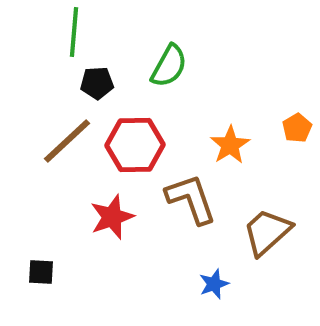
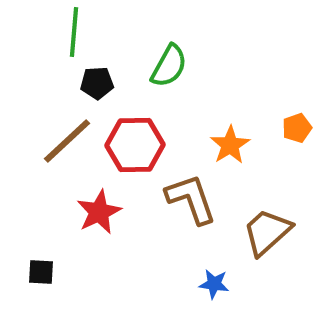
orange pentagon: rotated 12 degrees clockwise
red star: moved 13 px left, 5 px up; rotated 6 degrees counterclockwise
blue star: rotated 28 degrees clockwise
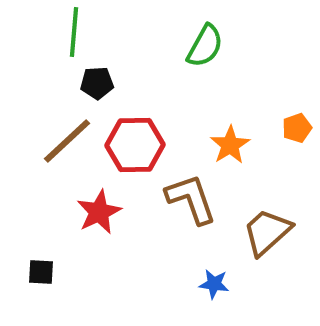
green semicircle: moved 36 px right, 20 px up
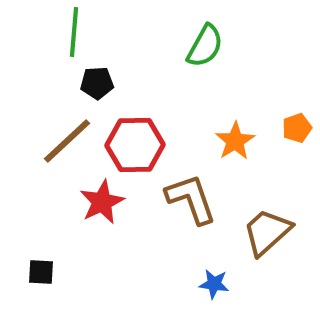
orange star: moved 5 px right, 4 px up
red star: moved 3 px right, 10 px up
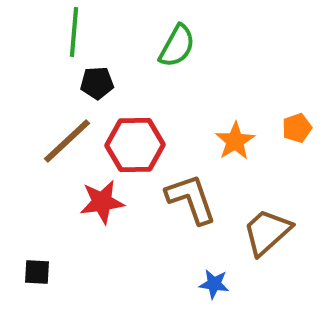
green semicircle: moved 28 px left
red star: rotated 18 degrees clockwise
black square: moved 4 px left
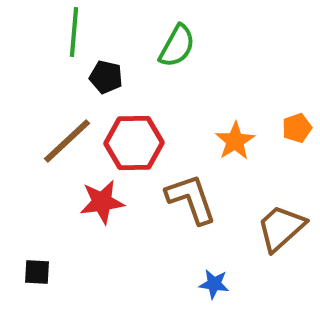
black pentagon: moved 9 px right, 6 px up; rotated 16 degrees clockwise
red hexagon: moved 1 px left, 2 px up
brown trapezoid: moved 14 px right, 4 px up
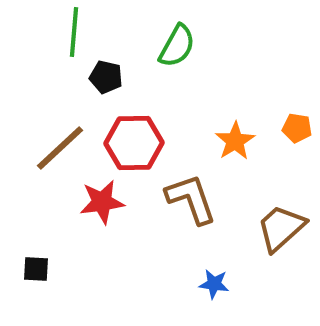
orange pentagon: rotated 28 degrees clockwise
brown line: moved 7 px left, 7 px down
black square: moved 1 px left, 3 px up
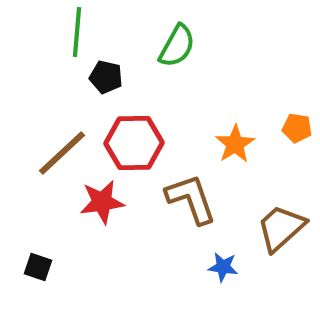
green line: moved 3 px right
orange star: moved 3 px down
brown line: moved 2 px right, 5 px down
black square: moved 2 px right, 2 px up; rotated 16 degrees clockwise
blue star: moved 9 px right, 17 px up
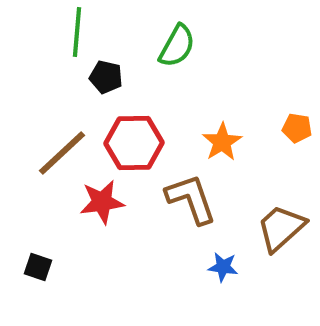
orange star: moved 13 px left, 2 px up
